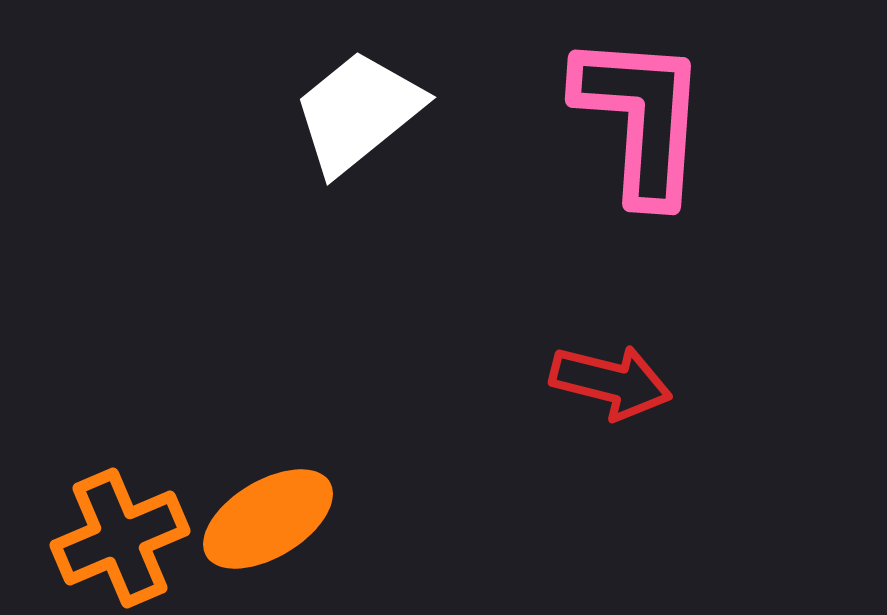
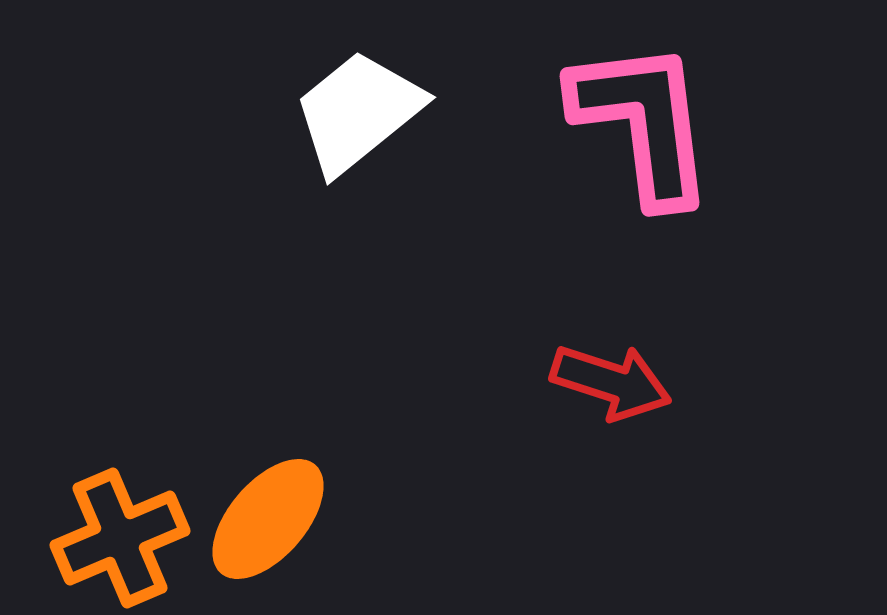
pink L-shape: moved 2 px right, 4 px down; rotated 11 degrees counterclockwise
red arrow: rotated 4 degrees clockwise
orange ellipse: rotated 18 degrees counterclockwise
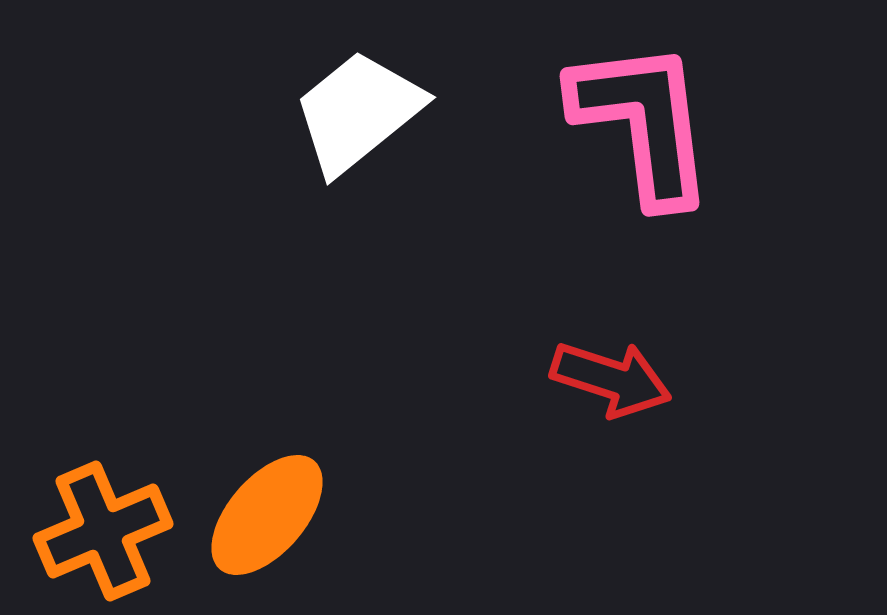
red arrow: moved 3 px up
orange ellipse: moved 1 px left, 4 px up
orange cross: moved 17 px left, 7 px up
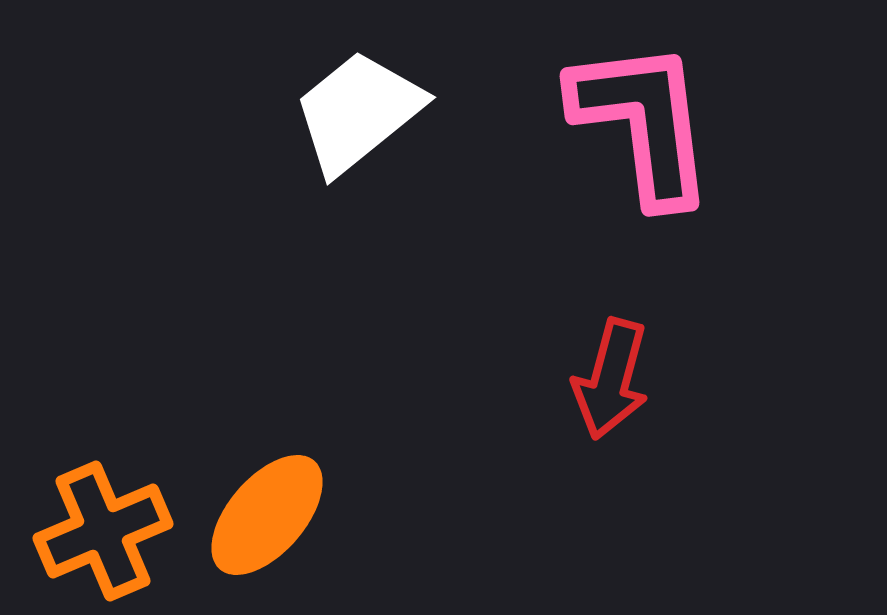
red arrow: rotated 87 degrees clockwise
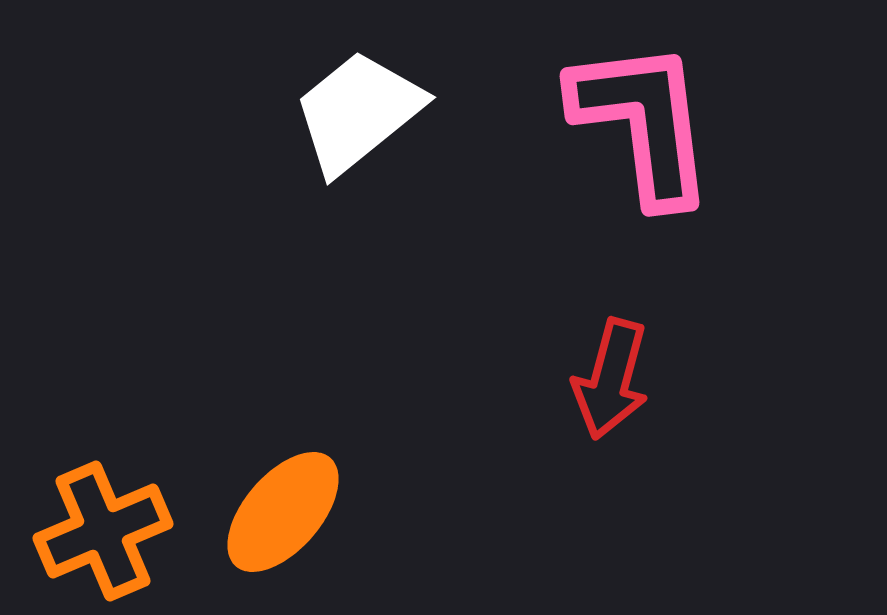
orange ellipse: moved 16 px right, 3 px up
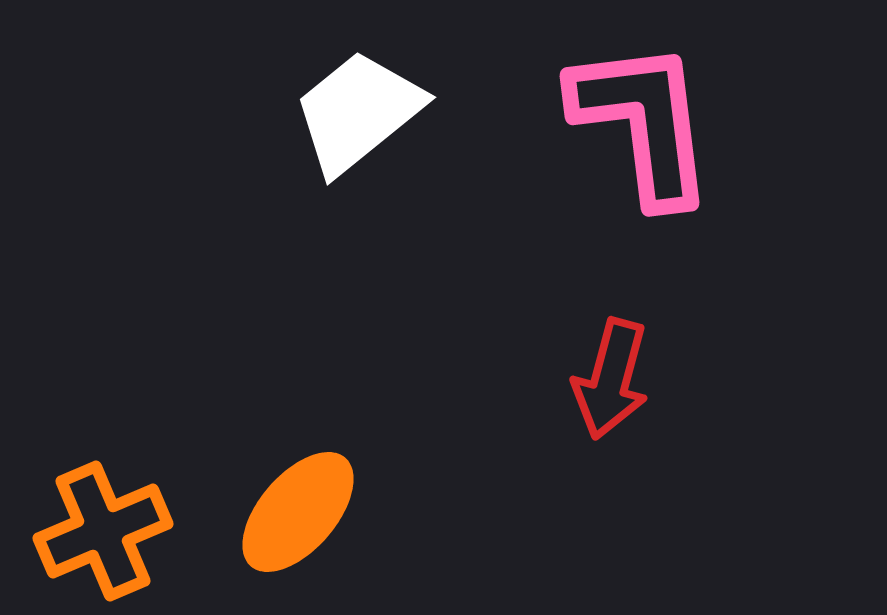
orange ellipse: moved 15 px right
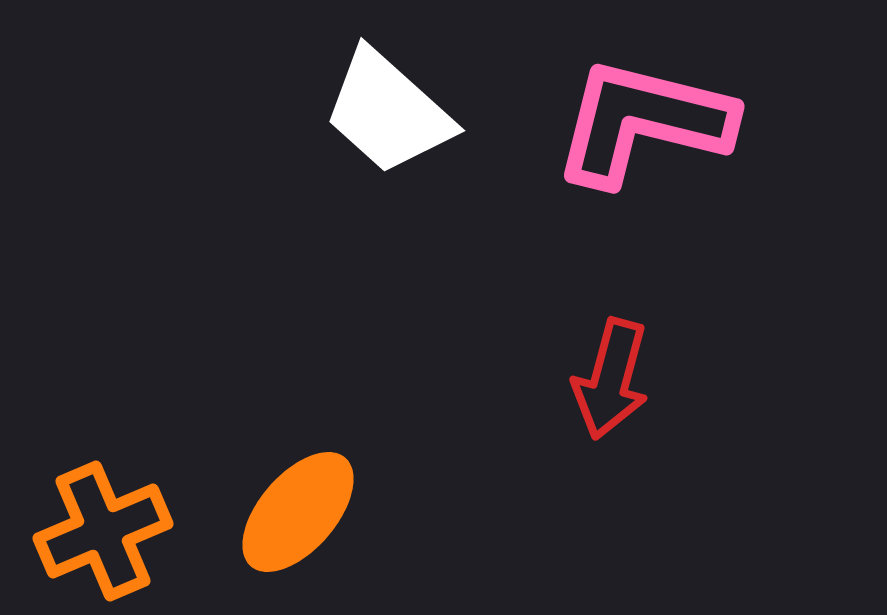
white trapezoid: moved 30 px right; rotated 99 degrees counterclockwise
pink L-shape: rotated 69 degrees counterclockwise
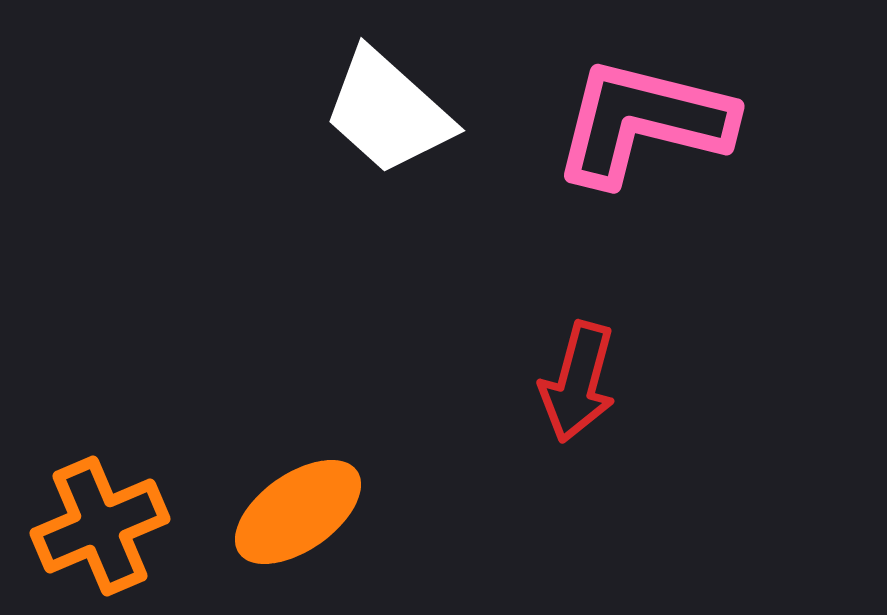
red arrow: moved 33 px left, 3 px down
orange ellipse: rotated 14 degrees clockwise
orange cross: moved 3 px left, 5 px up
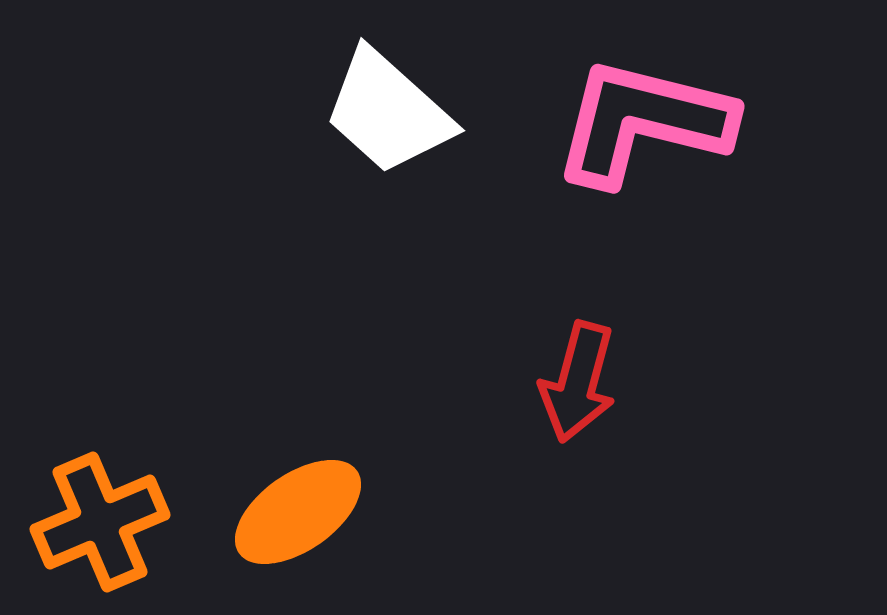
orange cross: moved 4 px up
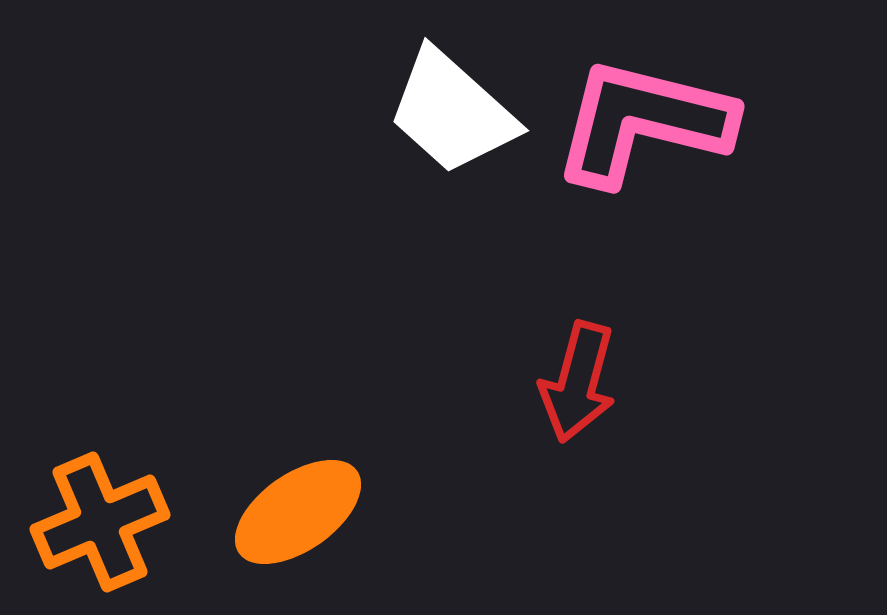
white trapezoid: moved 64 px right
